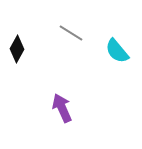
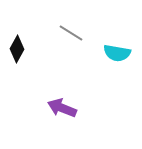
cyan semicircle: moved 2 px down; rotated 40 degrees counterclockwise
purple arrow: rotated 44 degrees counterclockwise
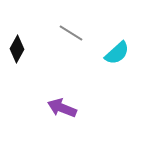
cyan semicircle: rotated 52 degrees counterclockwise
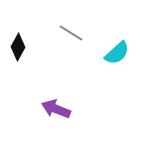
black diamond: moved 1 px right, 2 px up
purple arrow: moved 6 px left, 1 px down
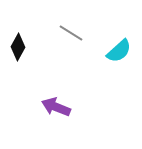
cyan semicircle: moved 2 px right, 2 px up
purple arrow: moved 2 px up
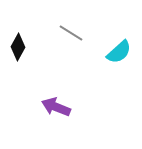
cyan semicircle: moved 1 px down
